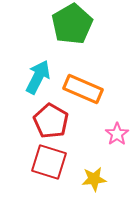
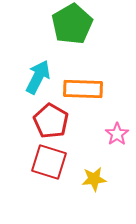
orange rectangle: rotated 21 degrees counterclockwise
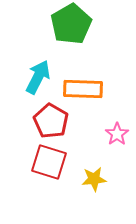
green pentagon: moved 1 px left
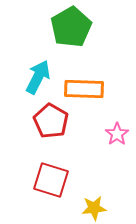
green pentagon: moved 3 px down
orange rectangle: moved 1 px right
red square: moved 2 px right, 18 px down
yellow star: moved 29 px down
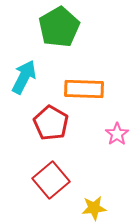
green pentagon: moved 12 px left
cyan arrow: moved 14 px left
red pentagon: moved 2 px down
red square: rotated 33 degrees clockwise
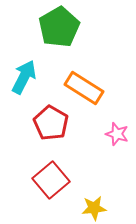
orange rectangle: moved 1 px up; rotated 30 degrees clockwise
pink star: rotated 20 degrees counterclockwise
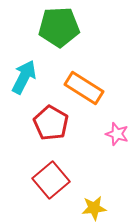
green pentagon: rotated 27 degrees clockwise
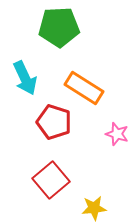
cyan arrow: moved 1 px right, 1 px down; rotated 128 degrees clockwise
red pentagon: moved 3 px right, 1 px up; rotated 12 degrees counterclockwise
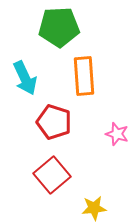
orange rectangle: moved 12 px up; rotated 54 degrees clockwise
red square: moved 1 px right, 5 px up
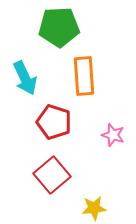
pink star: moved 4 px left, 1 px down
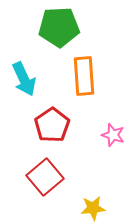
cyan arrow: moved 1 px left, 1 px down
red pentagon: moved 2 px left, 3 px down; rotated 20 degrees clockwise
red square: moved 7 px left, 2 px down
yellow star: moved 1 px left
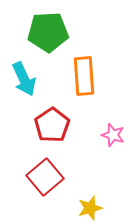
green pentagon: moved 11 px left, 5 px down
yellow star: moved 3 px left; rotated 10 degrees counterclockwise
